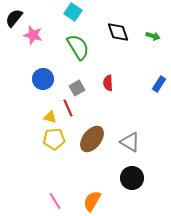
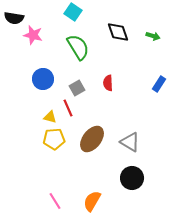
black semicircle: rotated 120 degrees counterclockwise
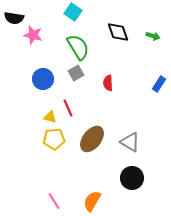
gray square: moved 1 px left, 15 px up
pink line: moved 1 px left
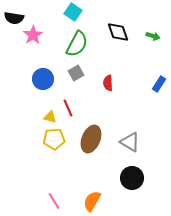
pink star: rotated 24 degrees clockwise
green semicircle: moved 1 px left, 3 px up; rotated 60 degrees clockwise
brown ellipse: moved 1 px left; rotated 16 degrees counterclockwise
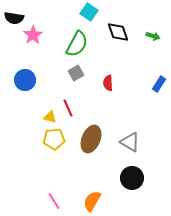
cyan square: moved 16 px right
blue circle: moved 18 px left, 1 px down
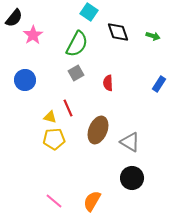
black semicircle: rotated 60 degrees counterclockwise
brown ellipse: moved 7 px right, 9 px up
pink line: rotated 18 degrees counterclockwise
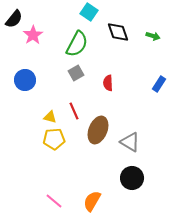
black semicircle: moved 1 px down
red line: moved 6 px right, 3 px down
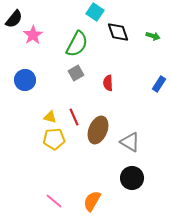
cyan square: moved 6 px right
red line: moved 6 px down
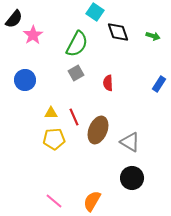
yellow triangle: moved 1 px right, 4 px up; rotated 16 degrees counterclockwise
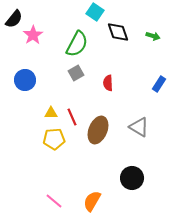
red line: moved 2 px left
gray triangle: moved 9 px right, 15 px up
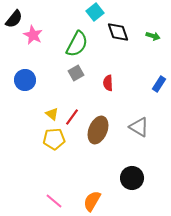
cyan square: rotated 18 degrees clockwise
pink star: rotated 12 degrees counterclockwise
yellow triangle: moved 1 px right, 1 px down; rotated 40 degrees clockwise
red line: rotated 60 degrees clockwise
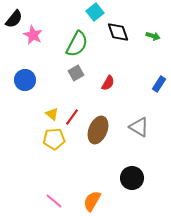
red semicircle: rotated 147 degrees counterclockwise
